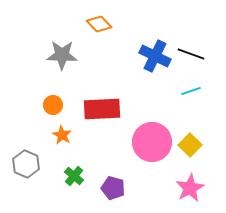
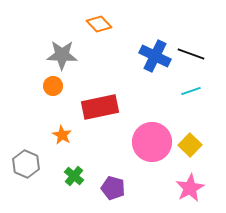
orange circle: moved 19 px up
red rectangle: moved 2 px left, 2 px up; rotated 9 degrees counterclockwise
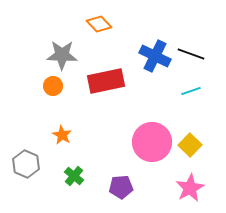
red rectangle: moved 6 px right, 26 px up
purple pentagon: moved 8 px right, 1 px up; rotated 20 degrees counterclockwise
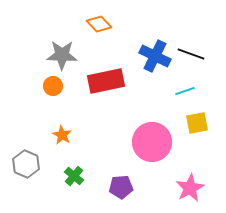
cyan line: moved 6 px left
yellow square: moved 7 px right, 22 px up; rotated 35 degrees clockwise
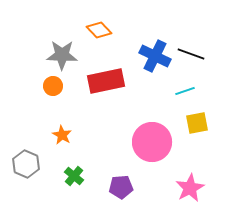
orange diamond: moved 6 px down
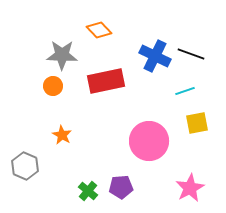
pink circle: moved 3 px left, 1 px up
gray hexagon: moved 1 px left, 2 px down
green cross: moved 14 px right, 15 px down
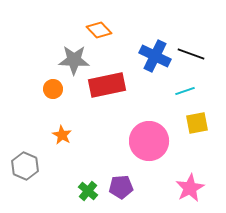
gray star: moved 12 px right, 5 px down
red rectangle: moved 1 px right, 4 px down
orange circle: moved 3 px down
